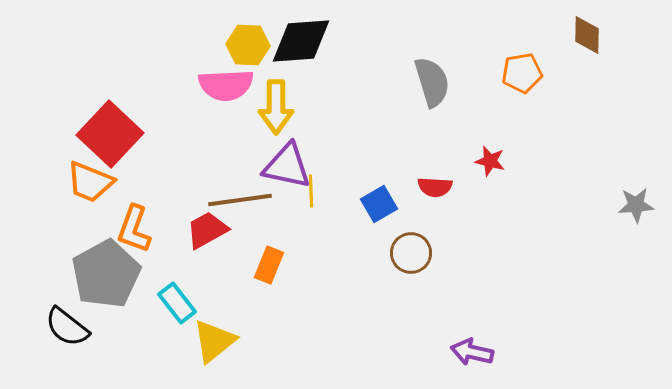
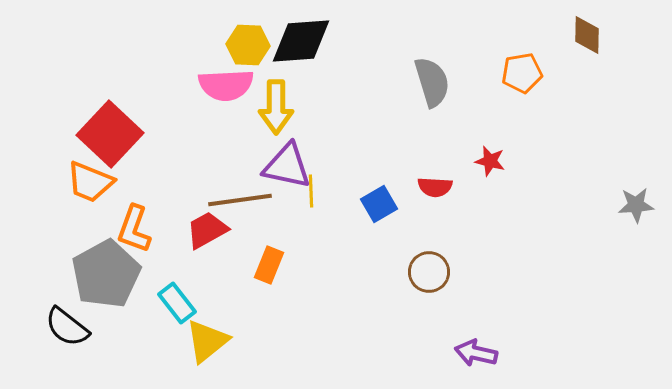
brown circle: moved 18 px right, 19 px down
yellow triangle: moved 7 px left
purple arrow: moved 4 px right, 1 px down
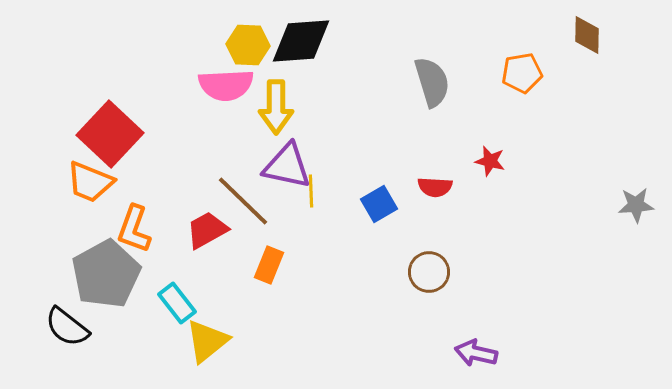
brown line: moved 3 px right, 1 px down; rotated 52 degrees clockwise
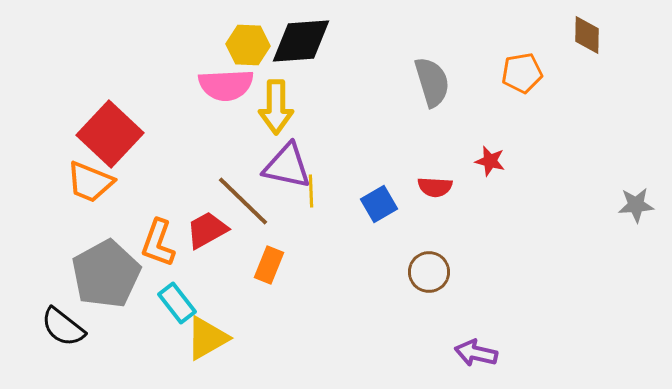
orange L-shape: moved 24 px right, 14 px down
black semicircle: moved 4 px left
yellow triangle: moved 3 px up; rotated 9 degrees clockwise
